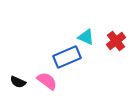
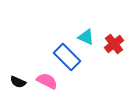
red cross: moved 2 px left, 3 px down
blue rectangle: rotated 68 degrees clockwise
pink semicircle: rotated 10 degrees counterclockwise
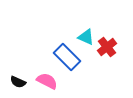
red cross: moved 7 px left, 3 px down
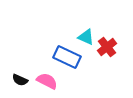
blue rectangle: rotated 20 degrees counterclockwise
black semicircle: moved 2 px right, 2 px up
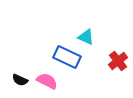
red cross: moved 11 px right, 14 px down
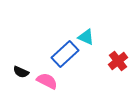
blue rectangle: moved 2 px left, 3 px up; rotated 68 degrees counterclockwise
black semicircle: moved 1 px right, 8 px up
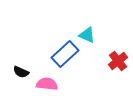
cyan triangle: moved 1 px right, 2 px up
pink semicircle: moved 3 px down; rotated 20 degrees counterclockwise
